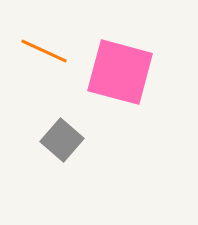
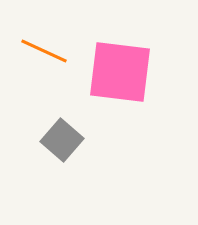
pink square: rotated 8 degrees counterclockwise
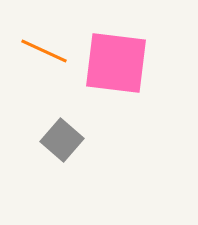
pink square: moved 4 px left, 9 px up
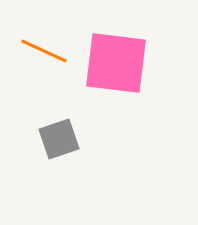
gray square: moved 3 px left, 1 px up; rotated 30 degrees clockwise
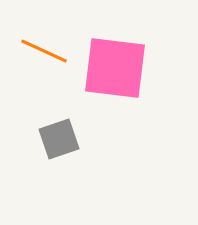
pink square: moved 1 px left, 5 px down
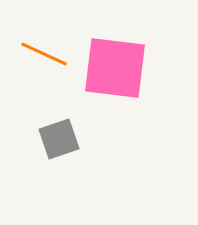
orange line: moved 3 px down
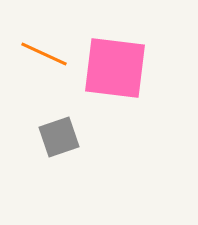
gray square: moved 2 px up
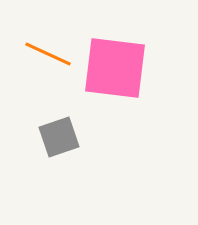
orange line: moved 4 px right
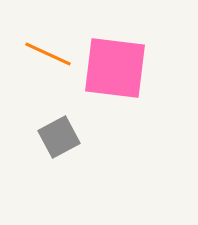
gray square: rotated 9 degrees counterclockwise
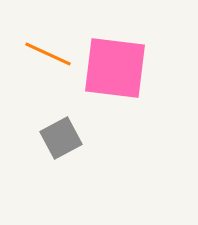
gray square: moved 2 px right, 1 px down
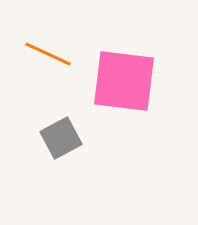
pink square: moved 9 px right, 13 px down
